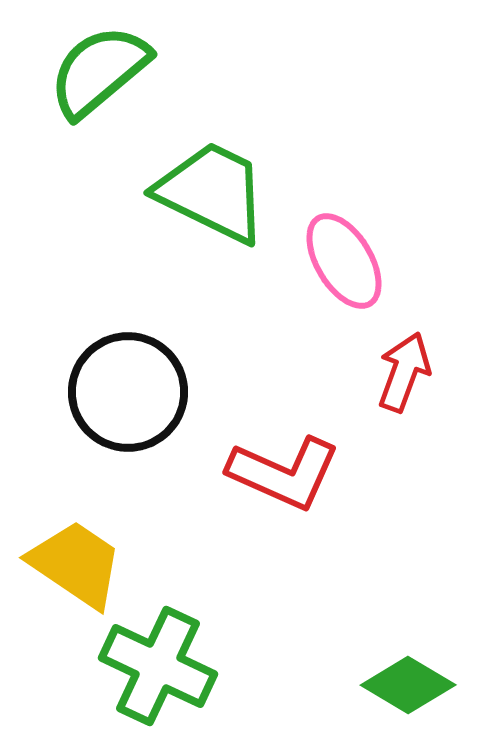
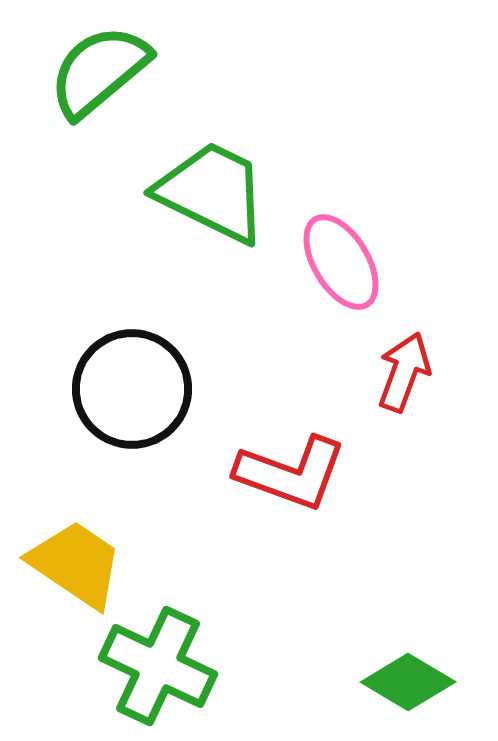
pink ellipse: moved 3 px left, 1 px down
black circle: moved 4 px right, 3 px up
red L-shape: moved 7 px right; rotated 4 degrees counterclockwise
green diamond: moved 3 px up
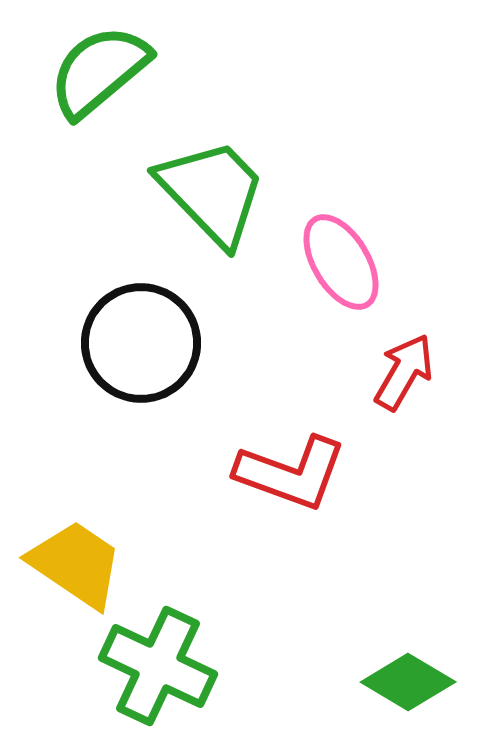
green trapezoid: rotated 20 degrees clockwise
red arrow: rotated 10 degrees clockwise
black circle: moved 9 px right, 46 px up
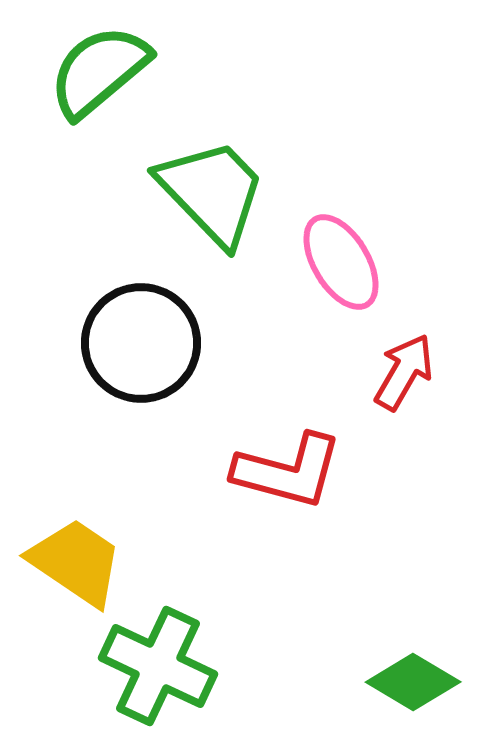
red L-shape: moved 3 px left, 2 px up; rotated 5 degrees counterclockwise
yellow trapezoid: moved 2 px up
green diamond: moved 5 px right
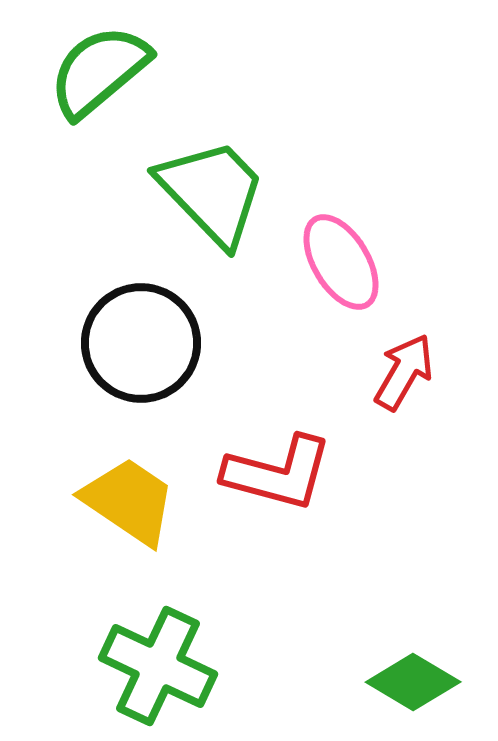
red L-shape: moved 10 px left, 2 px down
yellow trapezoid: moved 53 px right, 61 px up
